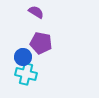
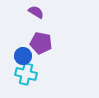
blue circle: moved 1 px up
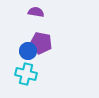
purple semicircle: rotated 21 degrees counterclockwise
blue circle: moved 5 px right, 5 px up
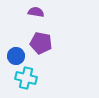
blue circle: moved 12 px left, 5 px down
cyan cross: moved 4 px down
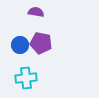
blue circle: moved 4 px right, 11 px up
cyan cross: rotated 20 degrees counterclockwise
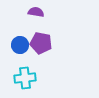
cyan cross: moved 1 px left
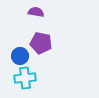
blue circle: moved 11 px down
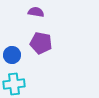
blue circle: moved 8 px left, 1 px up
cyan cross: moved 11 px left, 6 px down
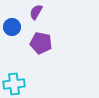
purple semicircle: rotated 70 degrees counterclockwise
blue circle: moved 28 px up
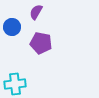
cyan cross: moved 1 px right
